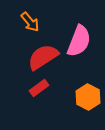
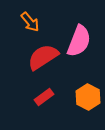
red rectangle: moved 5 px right, 9 px down
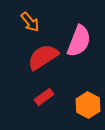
orange hexagon: moved 8 px down
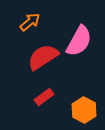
orange arrow: rotated 90 degrees counterclockwise
pink semicircle: rotated 8 degrees clockwise
orange hexagon: moved 4 px left, 5 px down
